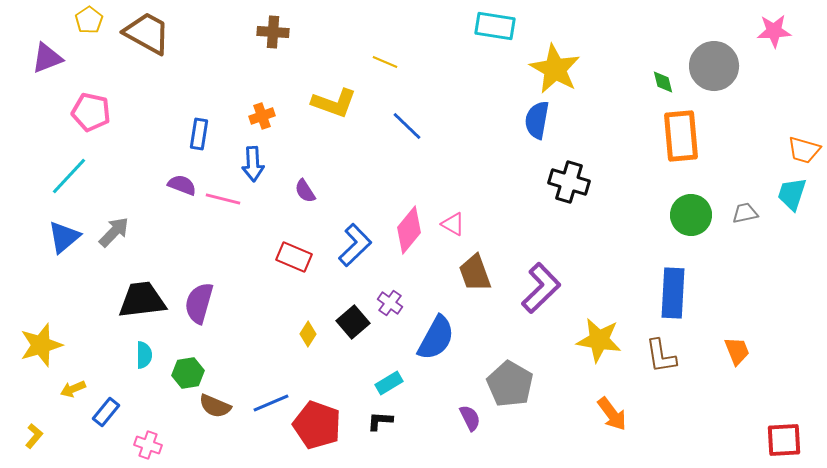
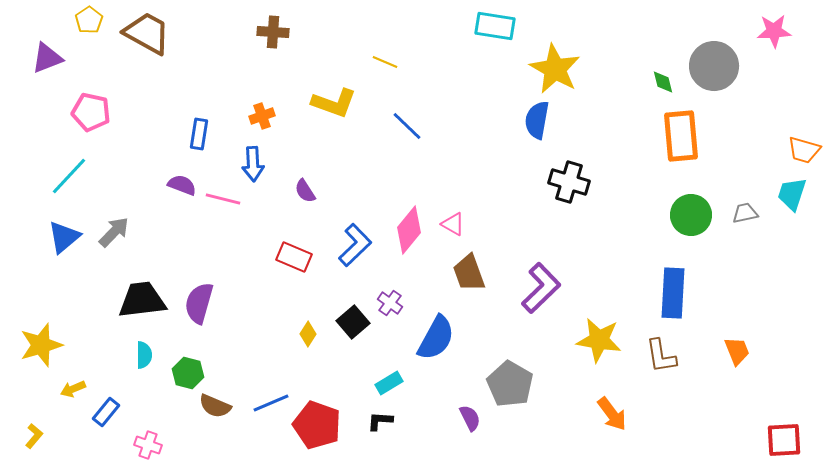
brown trapezoid at (475, 273): moved 6 px left
green hexagon at (188, 373): rotated 24 degrees clockwise
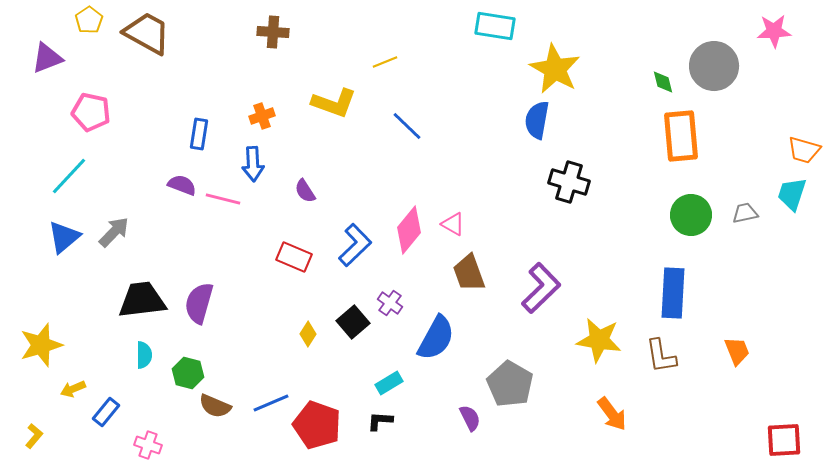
yellow line at (385, 62): rotated 45 degrees counterclockwise
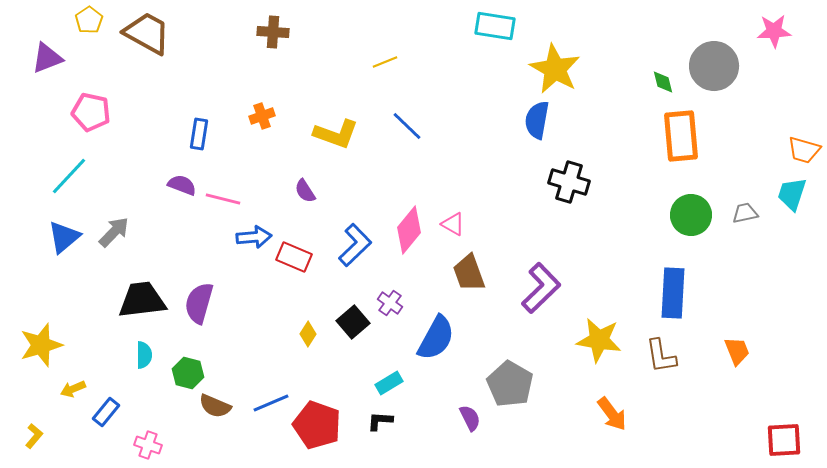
yellow L-shape at (334, 103): moved 2 px right, 31 px down
blue arrow at (253, 164): moved 1 px right, 73 px down; rotated 92 degrees counterclockwise
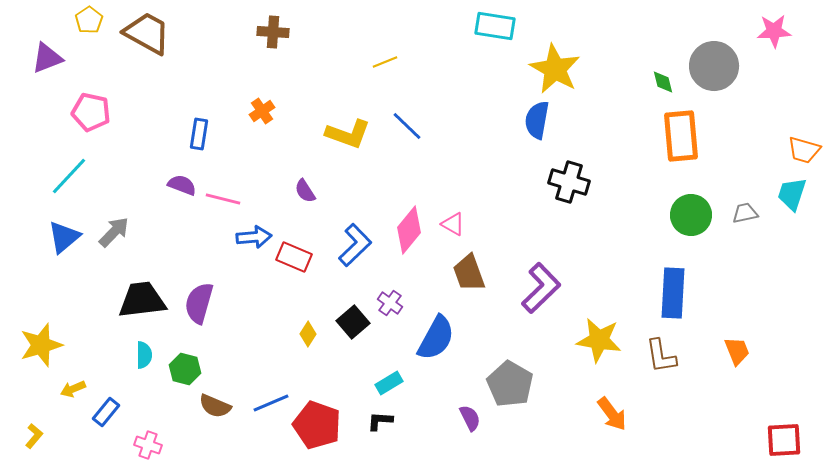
orange cross at (262, 116): moved 5 px up; rotated 15 degrees counterclockwise
yellow L-shape at (336, 134): moved 12 px right
green hexagon at (188, 373): moved 3 px left, 4 px up
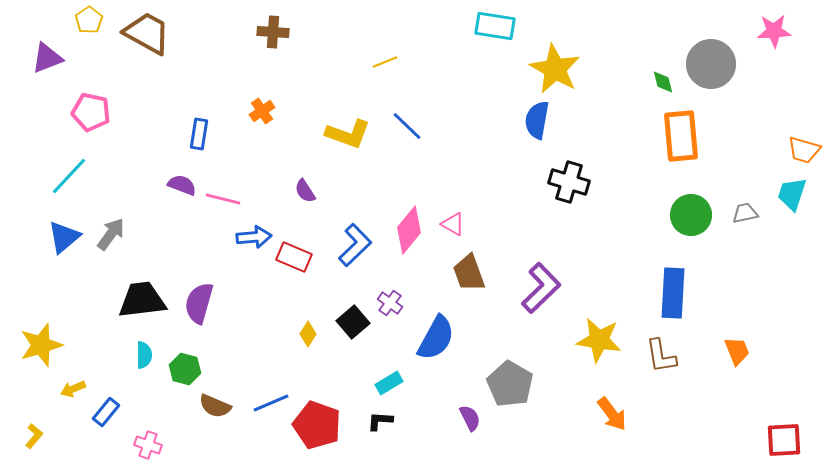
gray circle at (714, 66): moved 3 px left, 2 px up
gray arrow at (114, 232): moved 3 px left, 2 px down; rotated 8 degrees counterclockwise
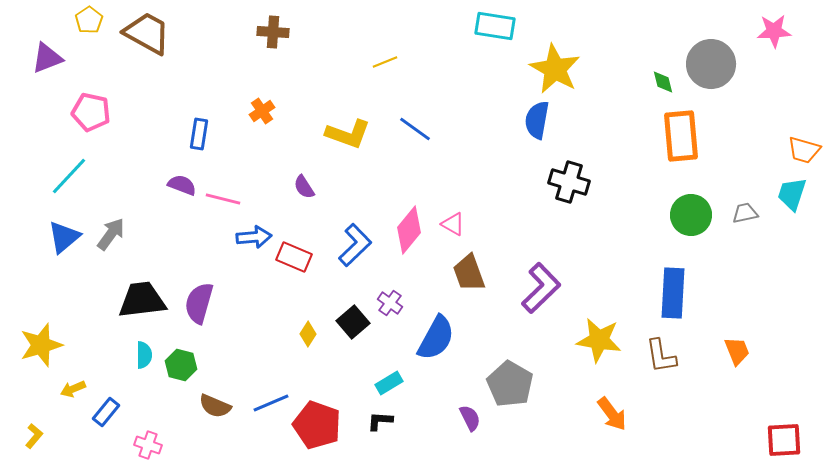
blue line at (407, 126): moved 8 px right, 3 px down; rotated 8 degrees counterclockwise
purple semicircle at (305, 191): moved 1 px left, 4 px up
green hexagon at (185, 369): moved 4 px left, 4 px up
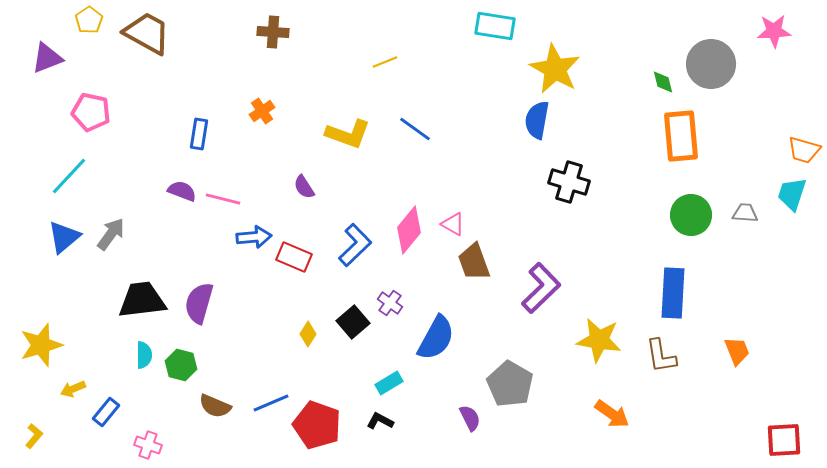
purple semicircle at (182, 185): moved 6 px down
gray trapezoid at (745, 213): rotated 16 degrees clockwise
brown trapezoid at (469, 273): moved 5 px right, 11 px up
orange arrow at (612, 414): rotated 18 degrees counterclockwise
black L-shape at (380, 421): rotated 24 degrees clockwise
